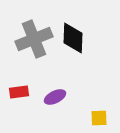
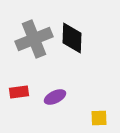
black diamond: moved 1 px left
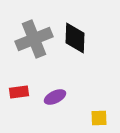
black diamond: moved 3 px right
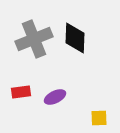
red rectangle: moved 2 px right
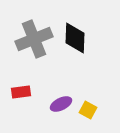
purple ellipse: moved 6 px right, 7 px down
yellow square: moved 11 px left, 8 px up; rotated 30 degrees clockwise
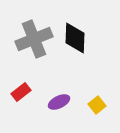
red rectangle: rotated 30 degrees counterclockwise
purple ellipse: moved 2 px left, 2 px up
yellow square: moved 9 px right, 5 px up; rotated 24 degrees clockwise
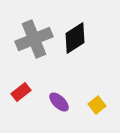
black diamond: rotated 56 degrees clockwise
purple ellipse: rotated 70 degrees clockwise
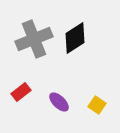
yellow square: rotated 18 degrees counterclockwise
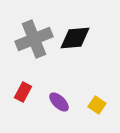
black diamond: rotated 28 degrees clockwise
red rectangle: moved 2 px right; rotated 24 degrees counterclockwise
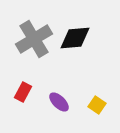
gray cross: rotated 9 degrees counterclockwise
